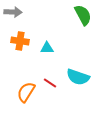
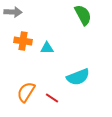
orange cross: moved 3 px right
cyan semicircle: rotated 40 degrees counterclockwise
red line: moved 2 px right, 15 px down
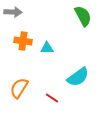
green semicircle: moved 1 px down
cyan semicircle: rotated 15 degrees counterclockwise
orange semicircle: moved 7 px left, 4 px up
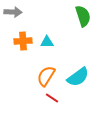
green semicircle: rotated 10 degrees clockwise
orange cross: rotated 12 degrees counterclockwise
cyan triangle: moved 6 px up
orange semicircle: moved 27 px right, 12 px up
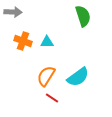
orange cross: rotated 24 degrees clockwise
